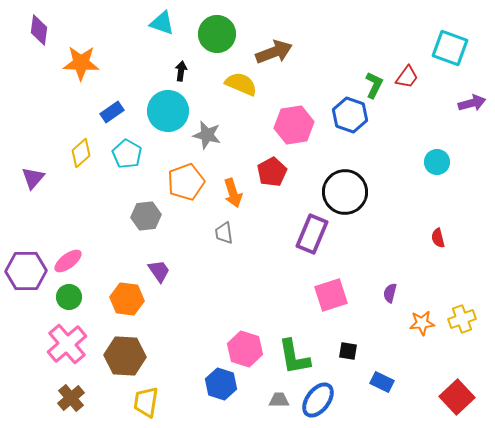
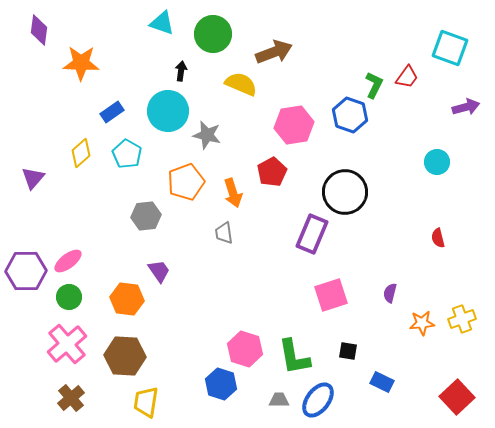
green circle at (217, 34): moved 4 px left
purple arrow at (472, 103): moved 6 px left, 4 px down
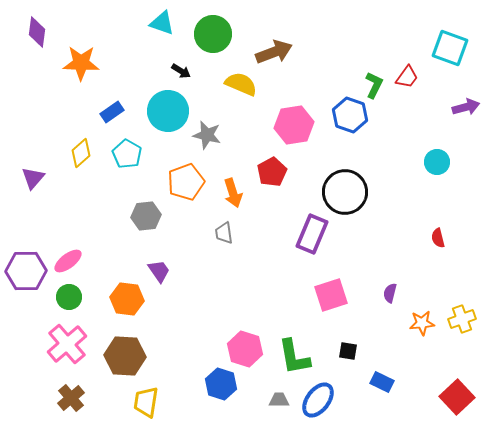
purple diamond at (39, 30): moved 2 px left, 2 px down
black arrow at (181, 71): rotated 114 degrees clockwise
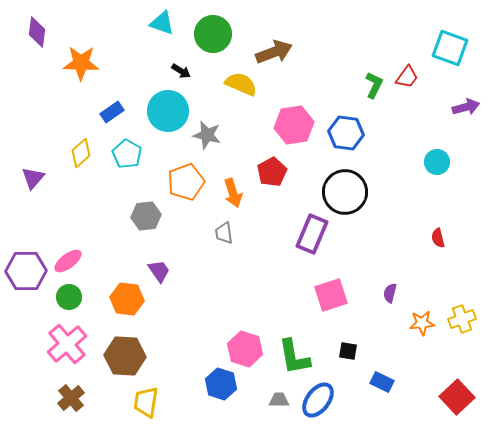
blue hexagon at (350, 115): moved 4 px left, 18 px down; rotated 12 degrees counterclockwise
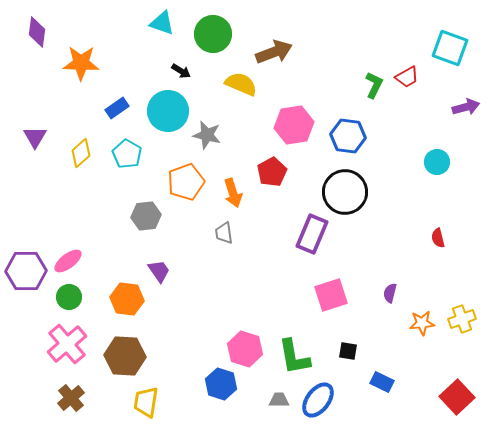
red trapezoid at (407, 77): rotated 25 degrees clockwise
blue rectangle at (112, 112): moved 5 px right, 4 px up
blue hexagon at (346, 133): moved 2 px right, 3 px down
purple triangle at (33, 178): moved 2 px right, 41 px up; rotated 10 degrees counterclockwise
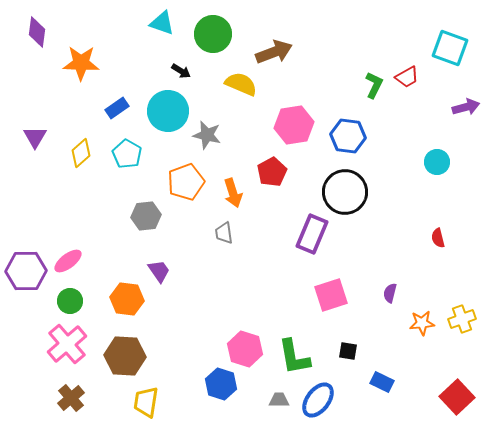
green circle at (69, 297): moved 1 px right, 4 px down
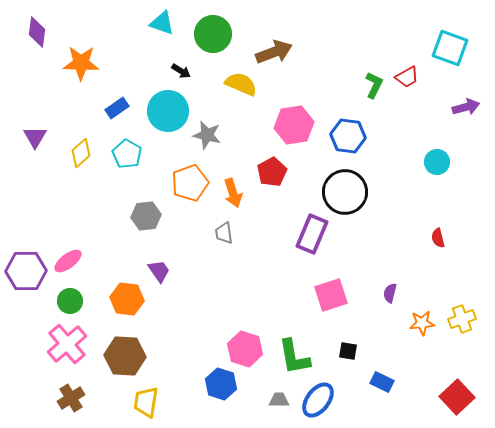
orange pentagon at (186, 182): moved 4 px right, 1 px down
brown cross at (71, 398): rotated 8 degrees clockwise
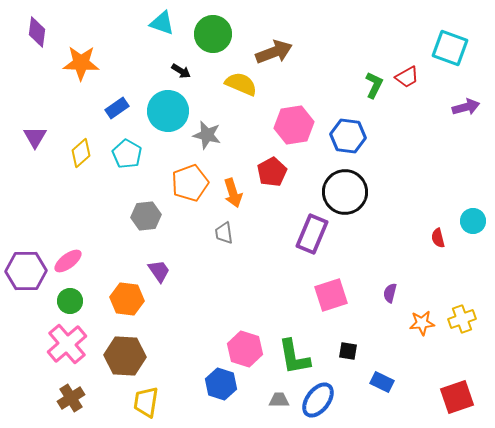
cyan circle at (437, 162): moved 36 px right, 59 px down
red square at (457, 397): rotated 24 degrees clockwise
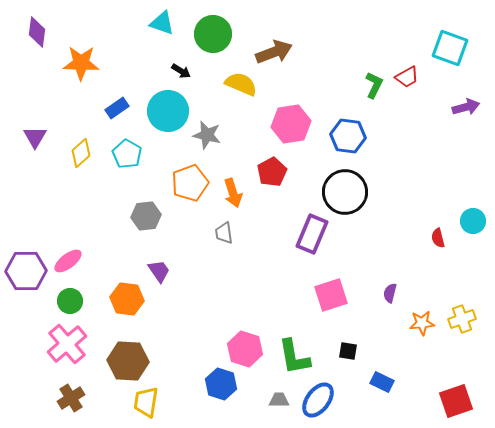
pink hexagon at (294, 125): moved 3 px left, 1 px up
brown hexagon at (125, 356): moved 3 px right, 5 px down
red square at (457, 397): moved 1 px left, 4 px down
